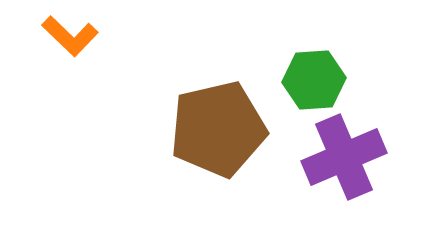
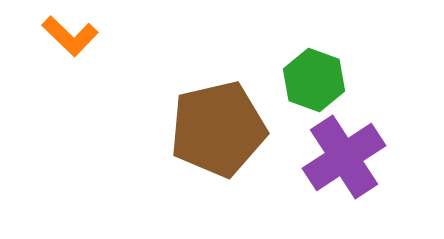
green hexagon: rotated 24 degrees clockwise
purple cross: rotated 10 degrees counterclockwise
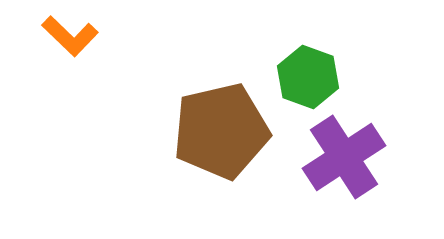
green hexagon: moved 6 px left, 3 px up
brown pentagon: moved 3 px right, 2 px down
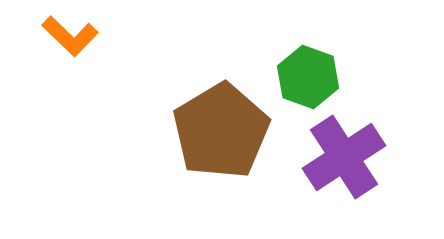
brown pentagon: rotated 18 degrees counterclockwise
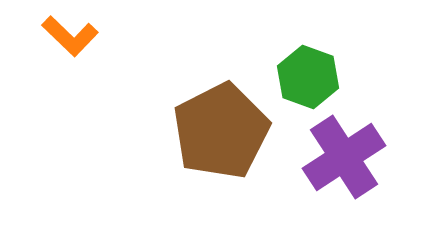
brown pentagon: rotated 4 degrees clockwise
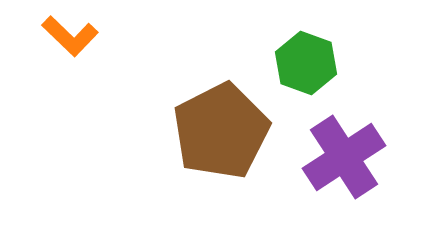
green hexagon: moved 2 px left, 14 px up
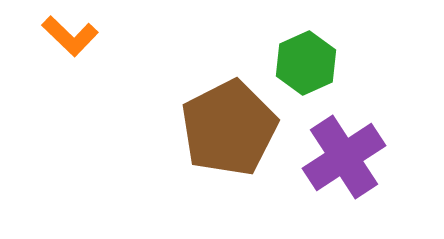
green hexagon: rotated 16 degrees clockwise
brown pentagon: moved 8 px right, 3 px up
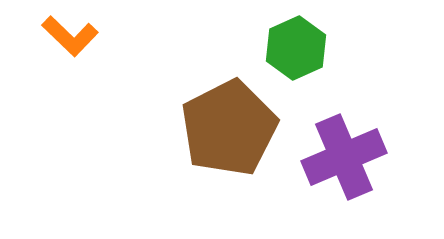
green hexagon: moved 10 px left, 15 px up
purple cross: rotated 10 degrees clockwise
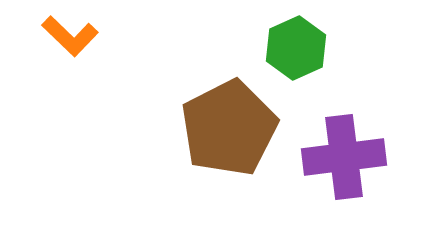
purple cross: rotated 16 degrees clockwise
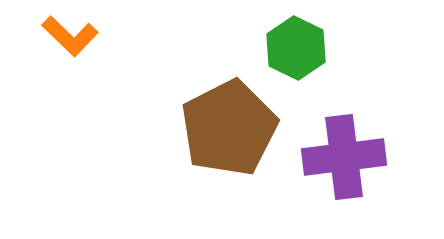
green hexagon: rotated 10 degrees counterclockwise
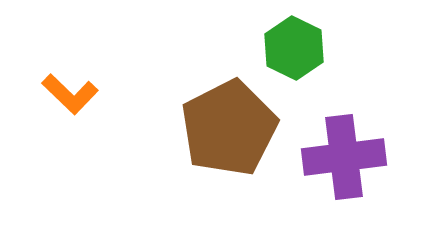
orange L-shape: moved 58 px down
green hexagon: moved 2 px left
